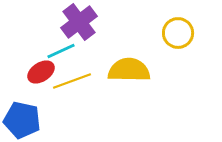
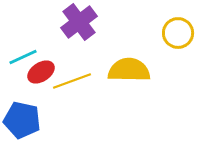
cyan line: moved 38 px left, 6 px down
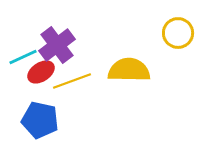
purple cross: moved 22 px left, 23 px down
blue pentagon: moved 18 px right
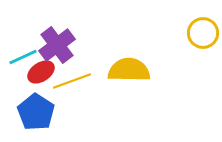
yellow circle: moved 25 px right
blue pentagon: moved 4 px left, 8 px up; rotated 21 degrees clockwise
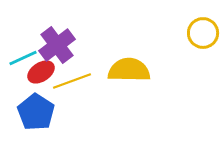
cyan line: moved 1 px down
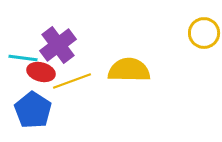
yellow circle: moved 1 px right
purple cross: moved 1 px right
cyan line: rotated 32 degrees clockwise
red ellipse: rotated 48 degrees clockwise
blue pentagon: moved 3 px left, 2 px up
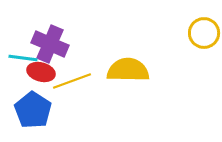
purple cross: moved 8 px left, 1 px up; rotated 30 degrees counterclockwise
yellow semicircle: moved 1 px left
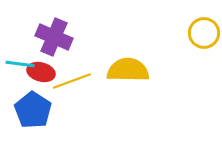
purple cross: moved 4 px right, 7 px up
cyan line: moved 3 px left, 6 px down
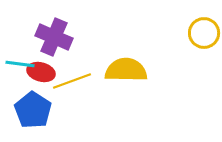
yellow semicircle: moved 2 px left
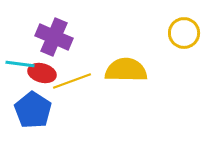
yellow circle: moved 20 px left
red ellipse: moved 1 px right, 1 px down
